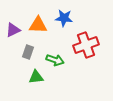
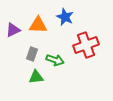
blue star: moved 1 px right, 1 px up; rotated 18 degrees clockwise
gray rectangle: moved 4 px right, 2 px down
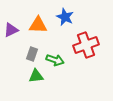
purple triangle: moved 2 px left
green triangle: moved 1 px up
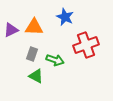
orange triangle: moved 4 px left, 2 px down
green triangle: rotated 35 degrees clockwise
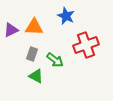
blue star: moved 1 px right, 1 px up
green arrow: rotated 18 degrees clockwise
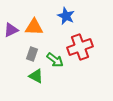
red cross: moved 6 px left, 2 px down
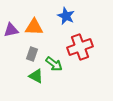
purple triangle: rotated 14 degrees clockwise
green arrow: moved 1 px left, 4 px down
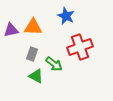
orange triangle: moved 1 px left
